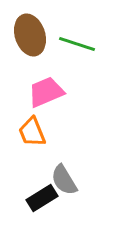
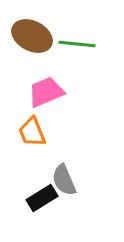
brown ellipse: moved 2 px right, 1 px down; rotated 45 degrees counterclockwise
green line: rotated 12 degrees counterclockwise
gray semicircle: rotated 8 degrees clockwise
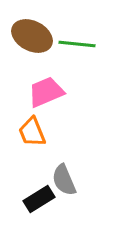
black rectangle: moved 3 px left, 1 px down
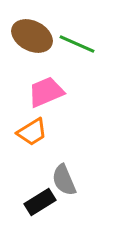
green line: rotated 18 degrees clockwise
orange trapezoid: rotated 100 degrees counterclockwise
black rectangle: moved 1 px right, 3 px down
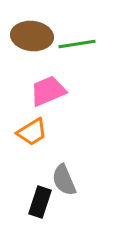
brown ellipse: rotated 21 degrees counterclockwise
green line: rotated 33 degrees counterclockwise
pink trapezoid: moved 2 px right, 1 px up
black rectangle: rotated 40 degrees counterclockwise
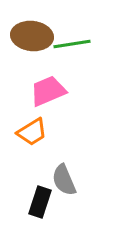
green line: moved 5 px left
